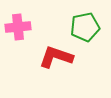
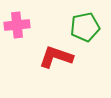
pink cross: moved 1 px left, 2 px up
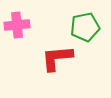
red L-shape: moved 1 px right, 1 px down; rotated 24 degrees counterclockwise
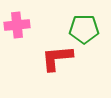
green pentagon: moved 1 px left, 2 px down; rotated 12 degrees clockwise
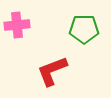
red L-shape: moved 5 px left, 13 px down; rotated 16 degrees counterclockwise
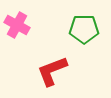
pink cross: rotated 35 degrees clockwise
